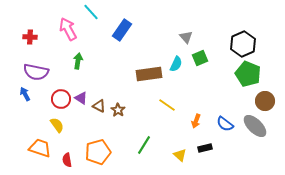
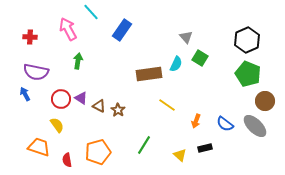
black hexagon: moved 4 px right, 4 px up
green square: rotated 35 degrees counterclockwise
orange trapezoid: moved 1 px left, 1 px up
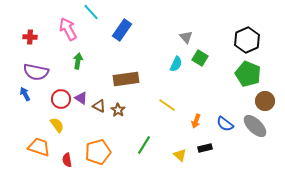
brown rectangle: moved 23 px left, 5 px down
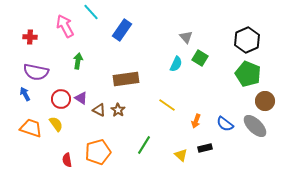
pink arrow: moved 3 px left, 3 px up
brown triangle: moved 4 px down
yellow semicircle: moved 1 px left, 1 px up
orange trapezoid: moved 8 px left, 19 px up
yellow triangle: moved 1 px right
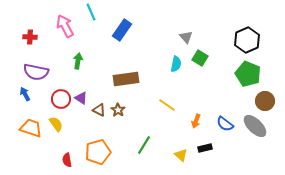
cyan line: rotated 18 degrees clockwise
cyan semicircle: rotated 14 degrees counterclockwise
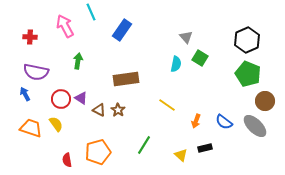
blue semicircle: moved 1 px left, 2 px up
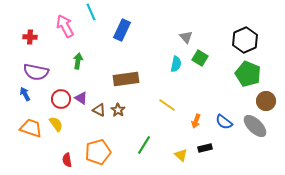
blue rectangle: rotated 10 degrees counterclockwise
black hexagon: moved 2 px left
brown circle: moved 1 px right
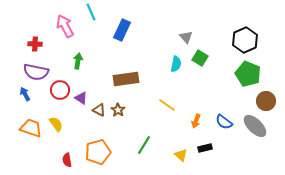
red cross: moved 5 px right, 7 px down
red circle: moved 1 px left, 9 px up
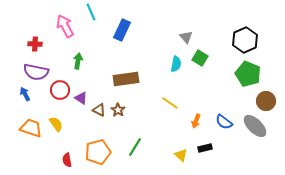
yellow line: moved 3 px right, 2 px up
green line: moved 9 px left, 2 px down
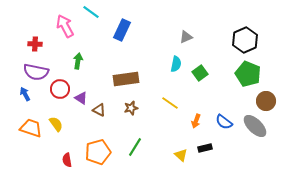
cyan line: rotated 30 degrees counterclockwise
gray triangle: rotated 48 degrees clockwise
green square: moved 15 px down; rotated 21 degrees clockwise
red circle: moved 1 px up
brown star: moved 13 px right, 2 px up; rotated 24 degrees clockwise
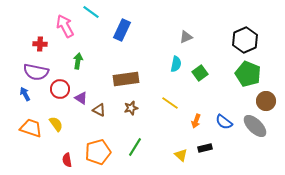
red cross: moved 5 px right
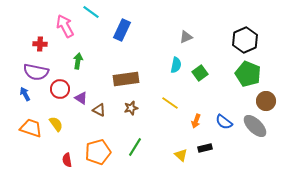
cyan semicircle: moved 1 px down
